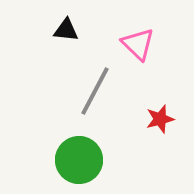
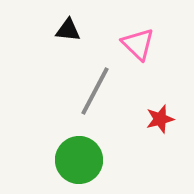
black triangle: moved 2 px right
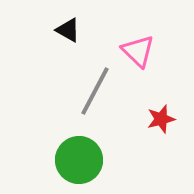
black triangle: rotated 24 degrees clockwise
pink triangle: moved 7 px down
red star: moved 1 px right
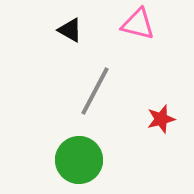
black triangle: moved 2 px right
pink triangle: moved 27 px up; rotated 30 degrees counterclockwise
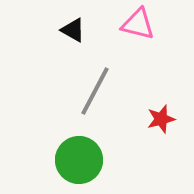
black triangle: moved 3 px right
